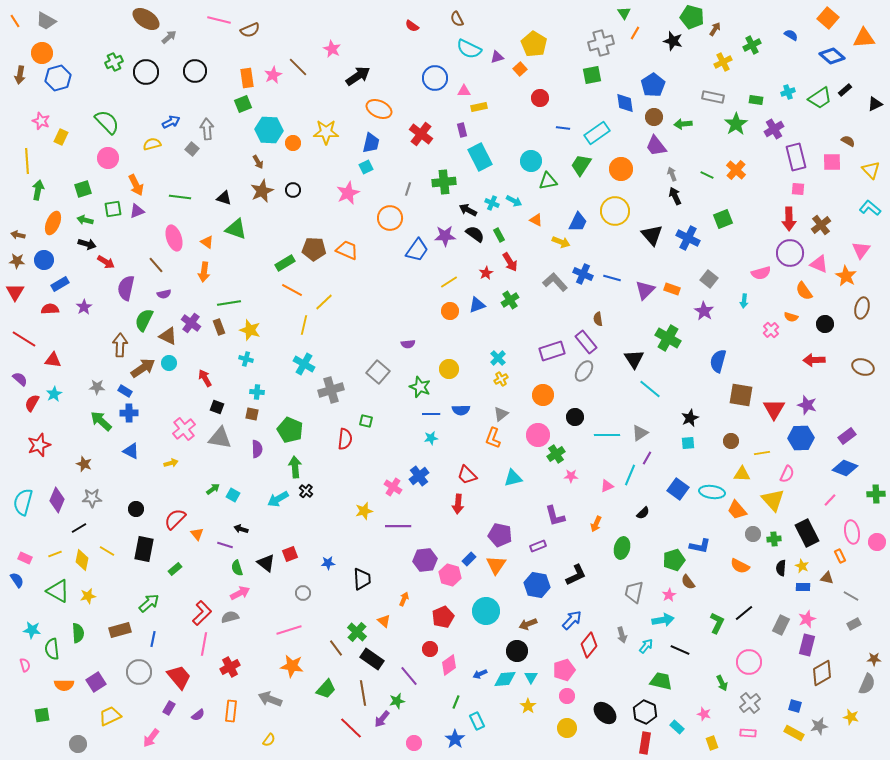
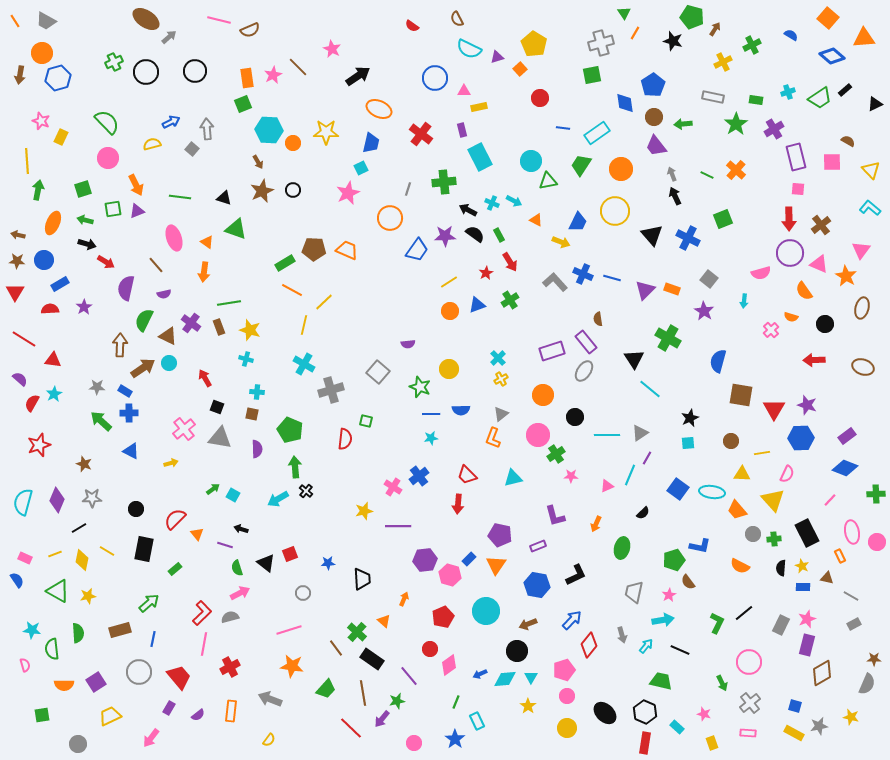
cyan square at (366, 167): moved 5 px left, 1 px down
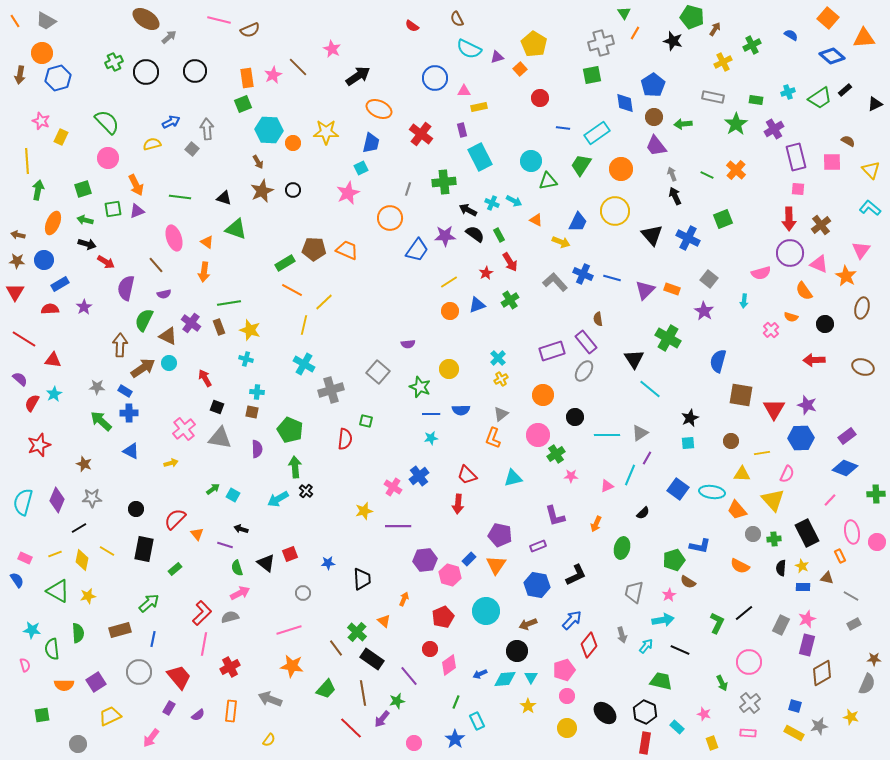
brown square at (252, 414): moved 2 px up
brown semicircle at (688, 582): rotated 21 degrees counterclockwise
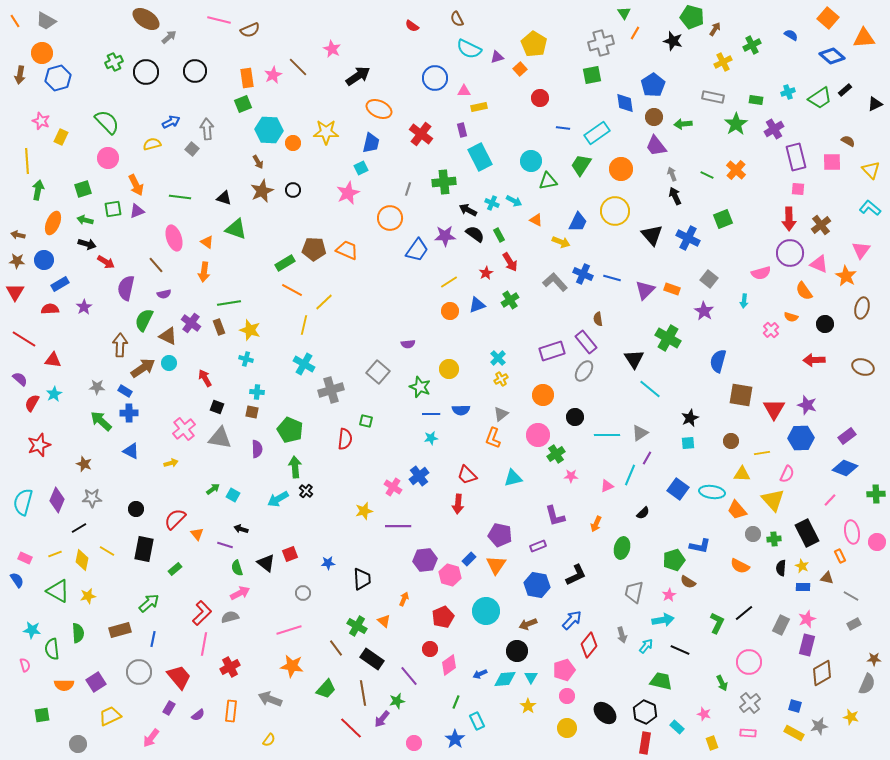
green cross at (357, 632): moved 6 px up; rotated 12 degrees counterclockwise
